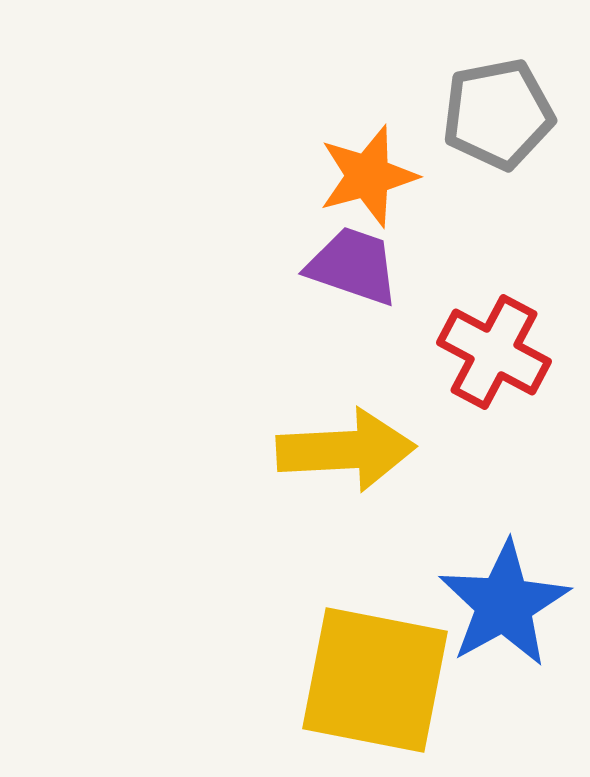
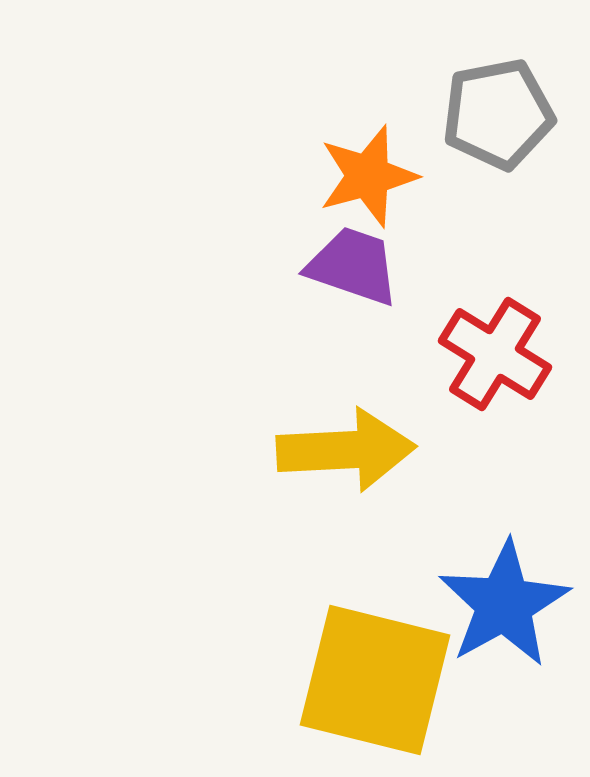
red cross: moved 1 px right, 2 px down; rotated 4 degrees clockwise
yellow square: rotated 3 degrees clockwise
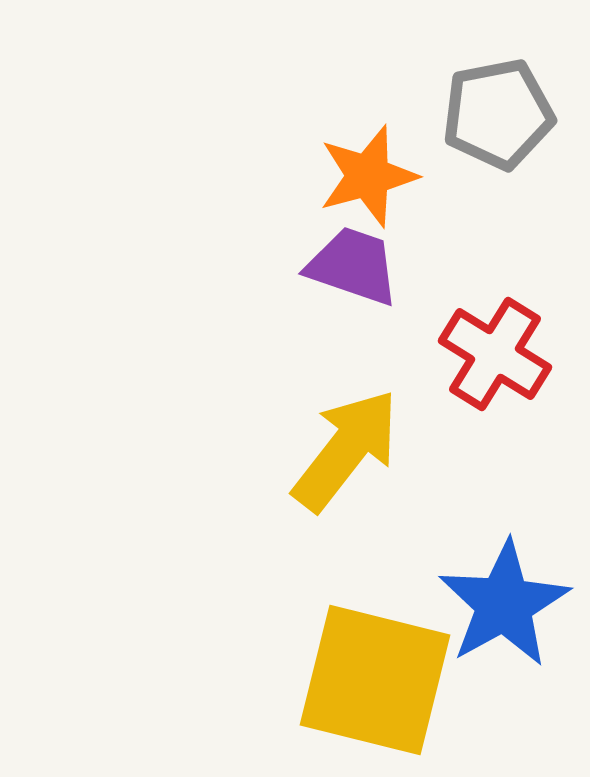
yellow arrow: rotated 49 degrees counterclockwise
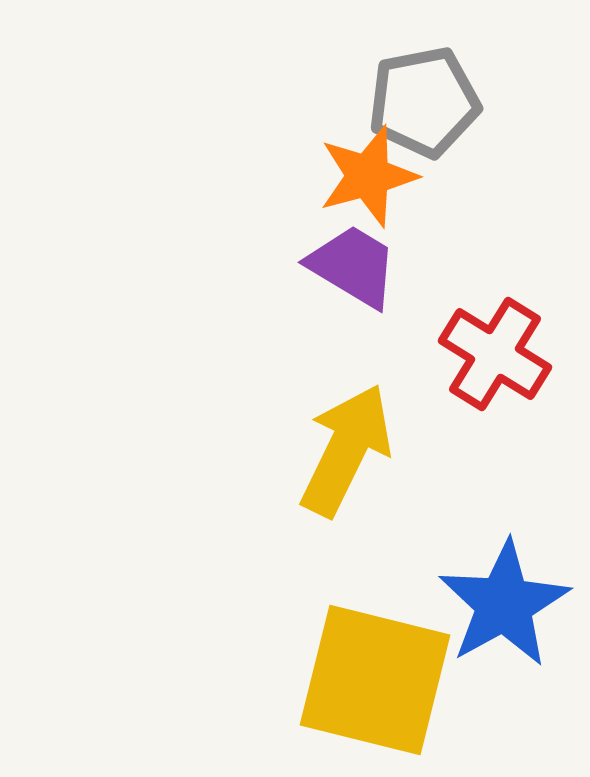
gray pentagon: moved 74 px left, 12 px up
purple trapezoid: rotated 12 degrees clockwise
yellow arrow: rotated 12 degrees counterclockwise
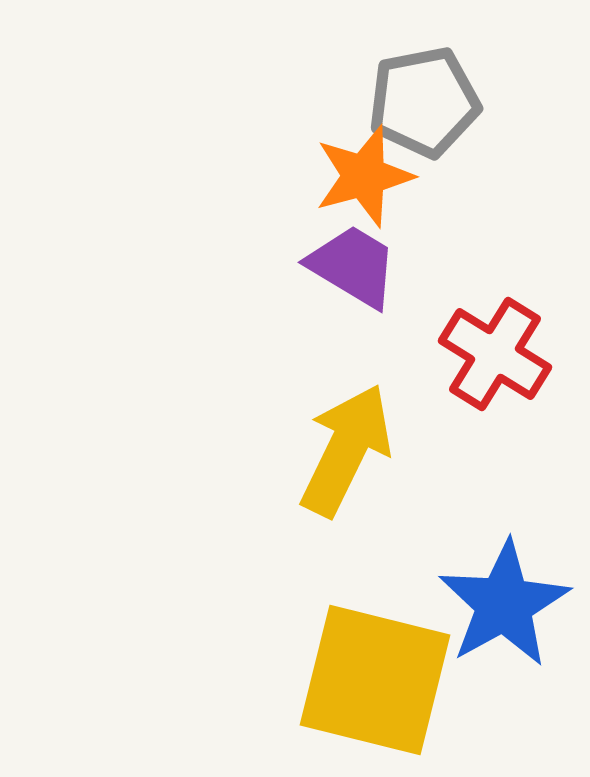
orange star: moved 4 px left
